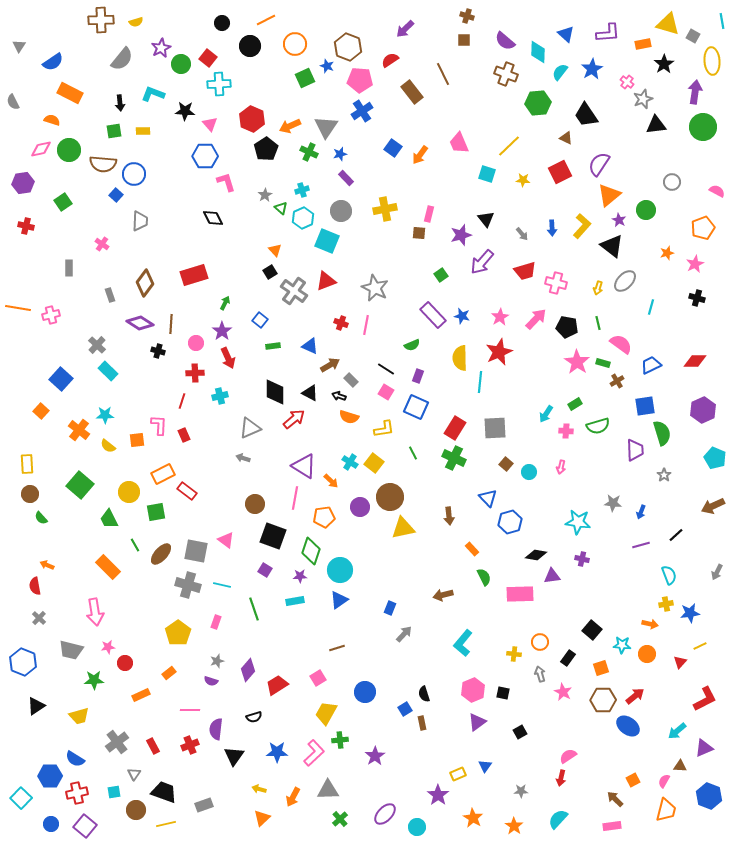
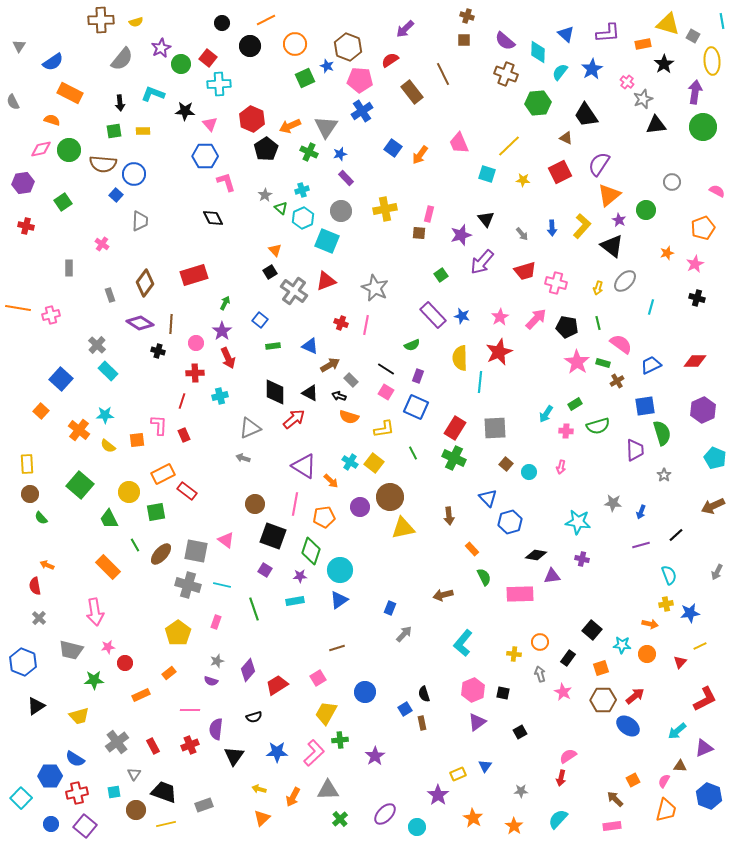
pink line at (295, 498): moved 6 px down
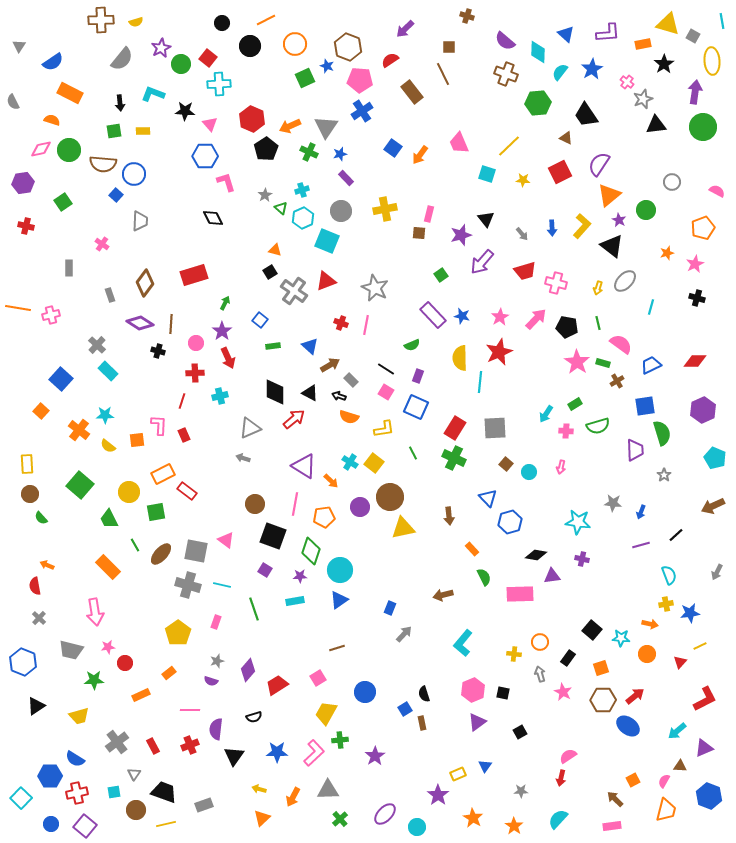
brown square at (464, 40): moved 15 px left, 7 px down
orange triangle at (275, 250): rotated 32 degrees counterclockwise
blue triangle at (310, 346): rotated 18 degrees clockwise
cyan star at (622, 645): moved 1 px left, 7 px up
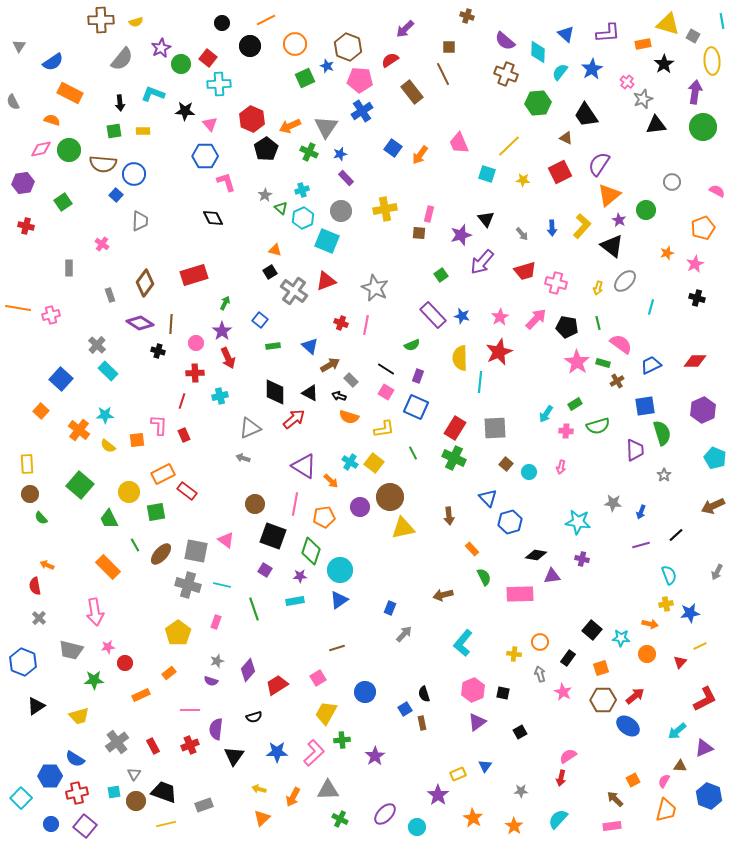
green cross at (340, 740): moved 2 px right
brown circle at (136, 810): moved 9 px up
green cross at (340, 819): rotated 21 degrees counterclockwise
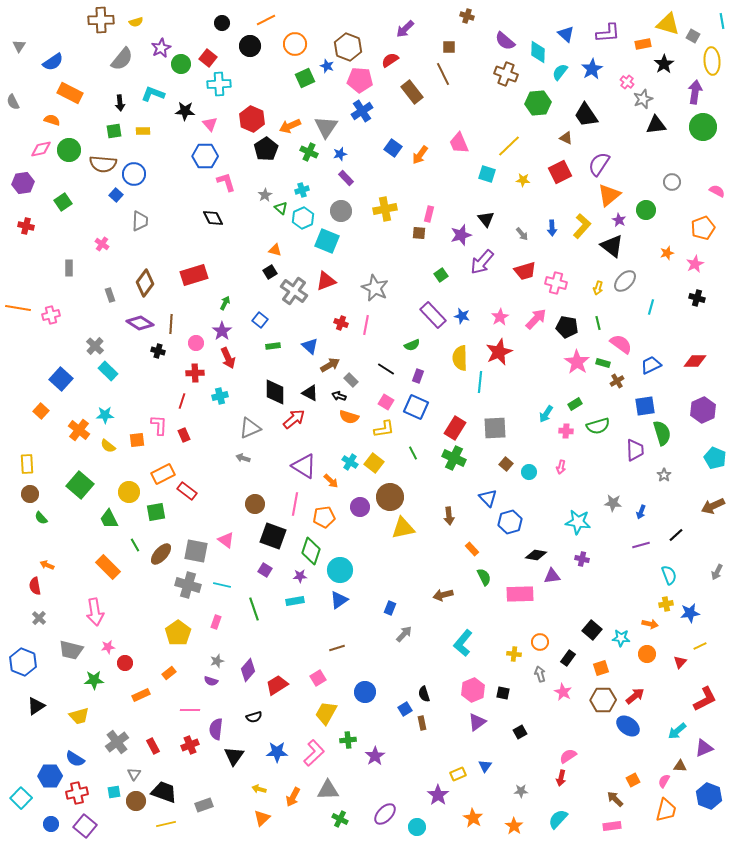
gray cross at (97, 345): moved 2 px left, 1 px down
pink square at (386, 392): moved 10 px down
green cross at (342, 740): moved 6 px right
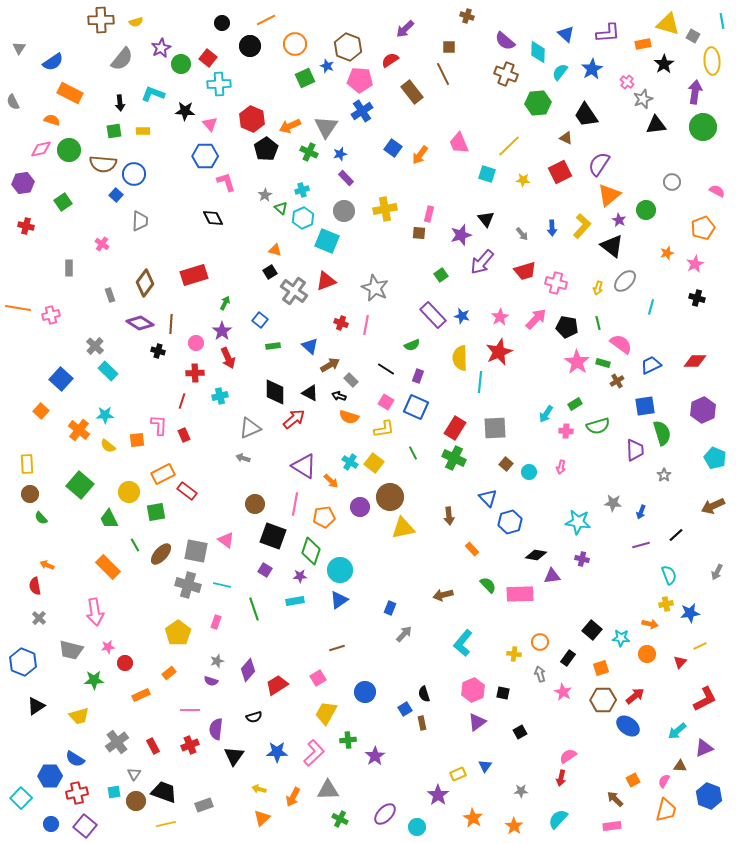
gray triangle at (19, 46): moved 2 px down
gray circle at (341, 211): moved 3 px right
green semicircle at (484, 577): moved 4 px right, 8 px down; rotated 18 degrees counterclockwise
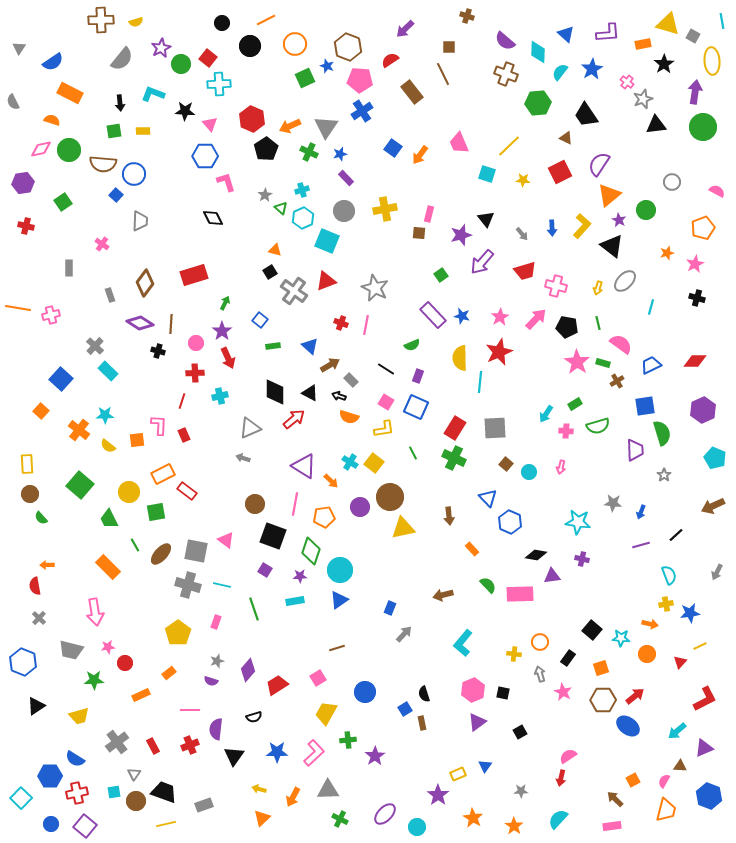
pink cross at (556, 283): moved 3 px down
blue hexagon at (510, 522): rotated 20 degrees counterclockwise
orange arrow at (47, 565): rotated 24 degrees counterclockwise
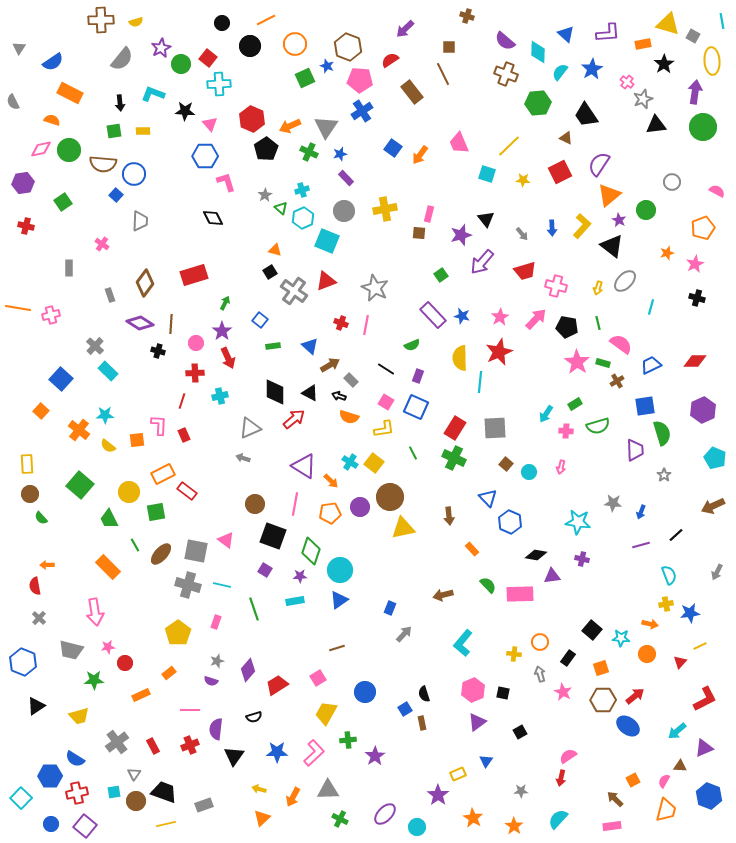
orange pentagon at (324, 517): moved 6 px right, 4 px up
blue triangle at (485, 766): moved 1 px right, 5 px up
